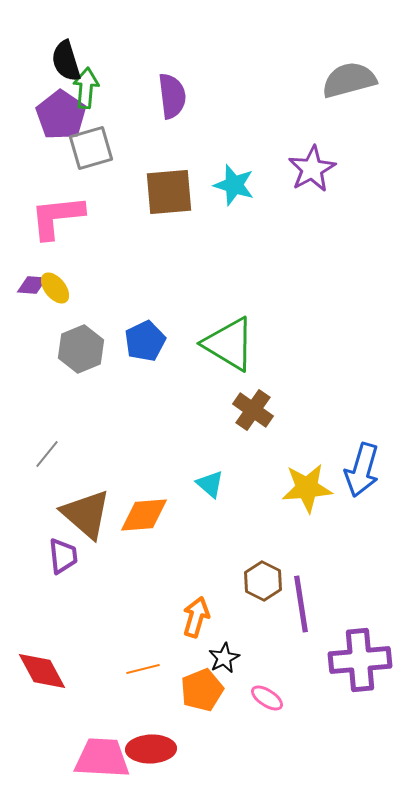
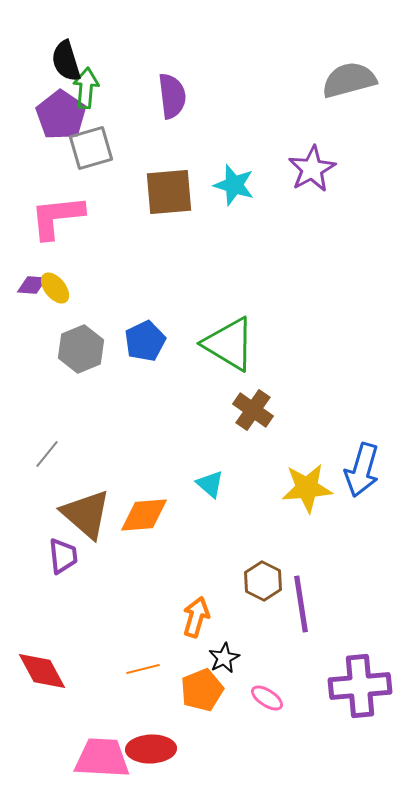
purple cross: moved 26 px down
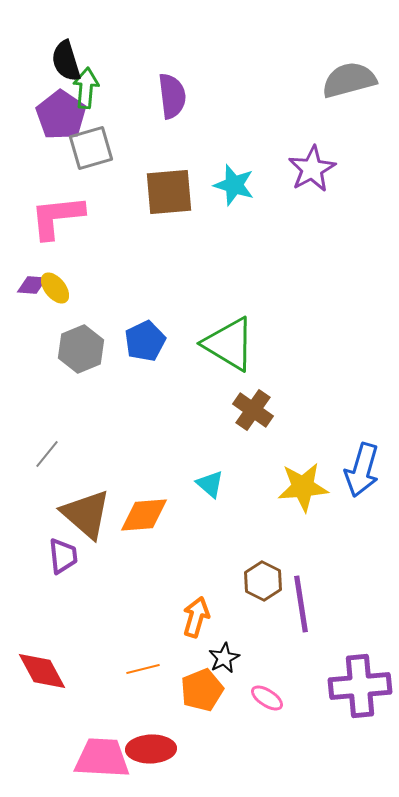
yellow star: moved 4 px left, 1 px up
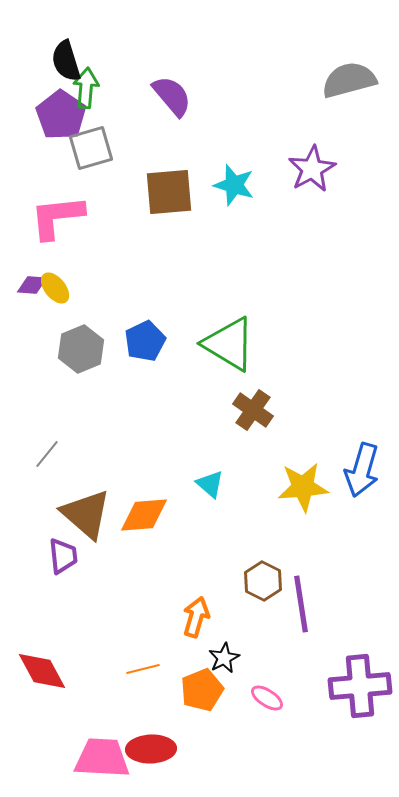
purple semicircle: rotated 33 degrees counterclockwise
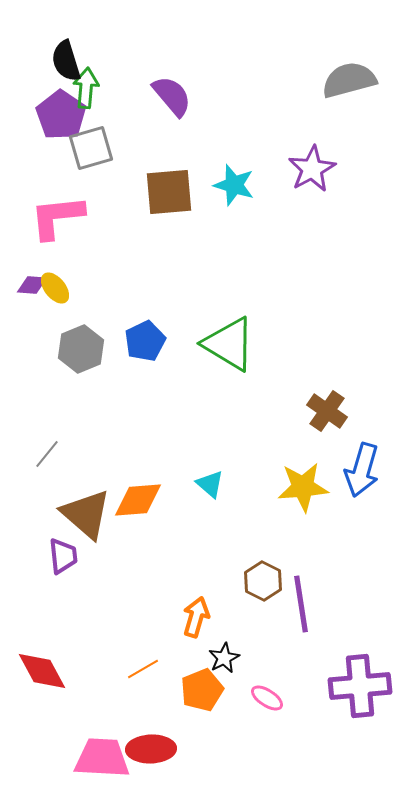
brown cross: moved 74 px right, 1 px down
orange diamond: moved 6 px left, 15 px up
orange line: rotated 16 degrees counterclockwise
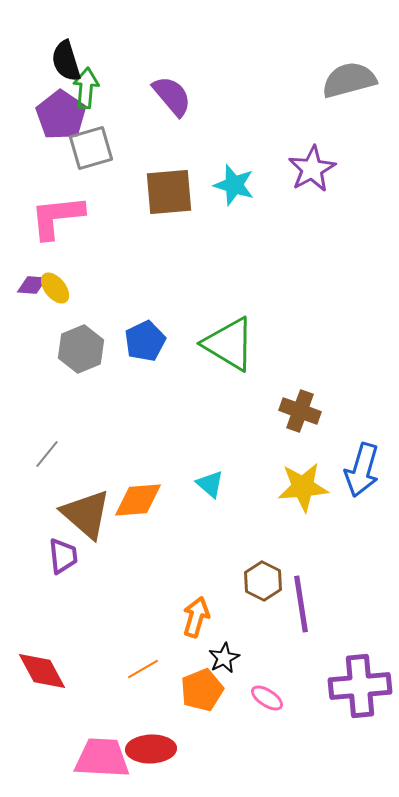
brown cross: moved 27 px left; rotated 15 degrees counterclockwise
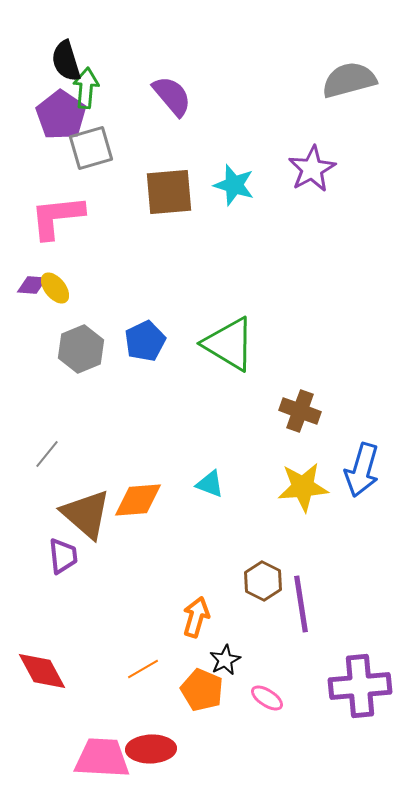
cyan triangle: rotated 20 degrees counterclockwise
black star: moved 1 px right, 2 px down
orange pentagon: rotated 27 degrees counterclockwise
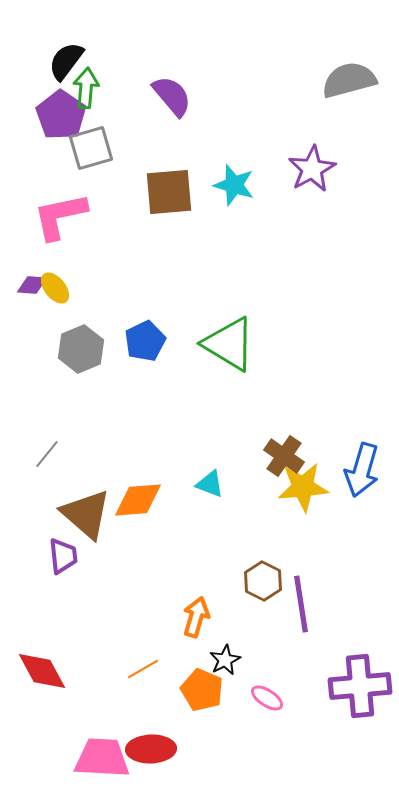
black semicircle: rotated 54 degrees clockwise
pink L-shape: moved 3 px right, 1 px up; rotated 6 degrees counterclockwise
brown cross: moved 16 px left, 45 px down; rotated 15 degrees clockwise
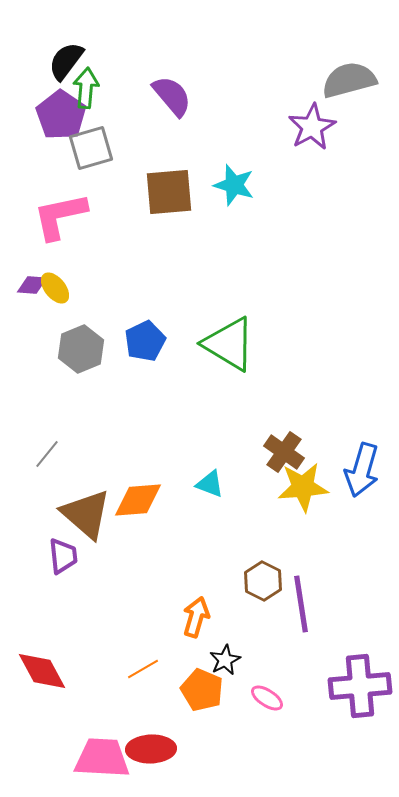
purple star: moved 42 px up
brown cross: moved 4 px up
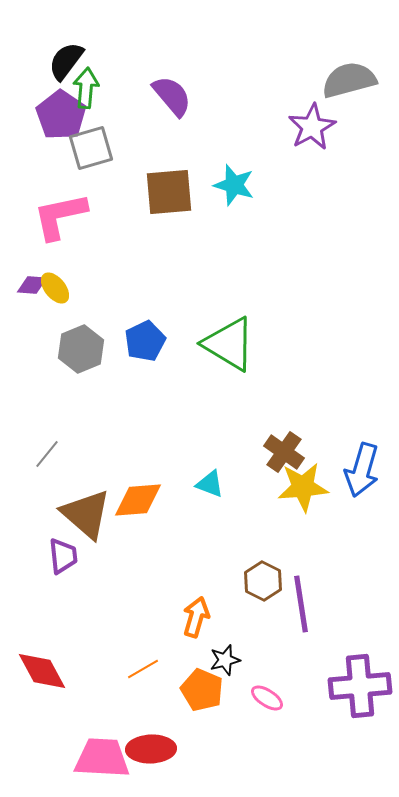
black star: rotated 12 degrees clockwise
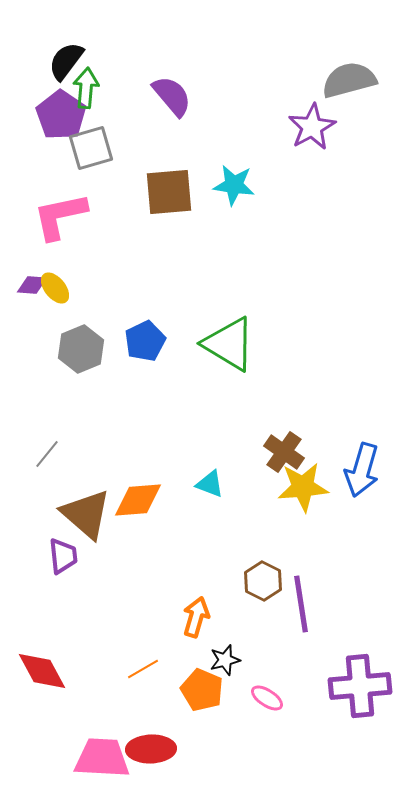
cyan star: rotated 9 degrees counterclockwise
